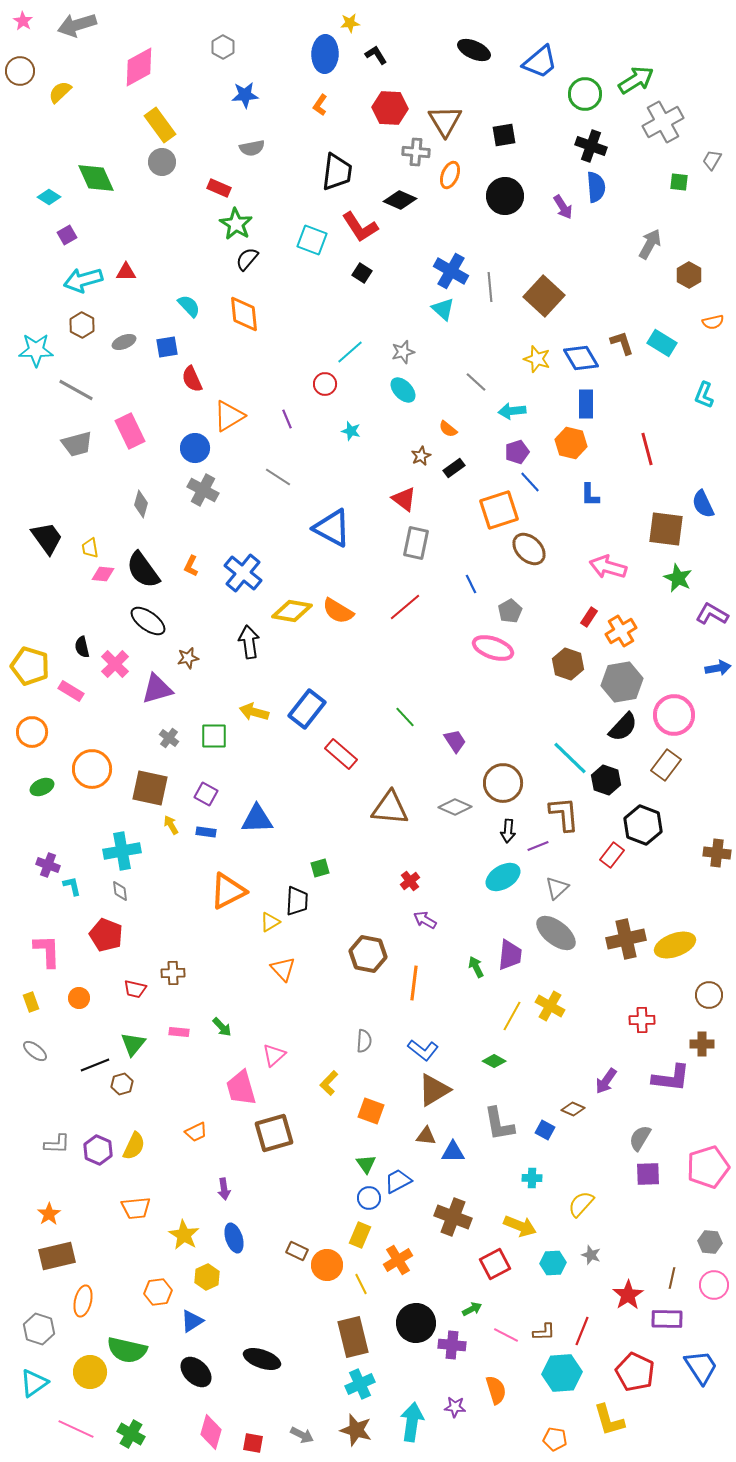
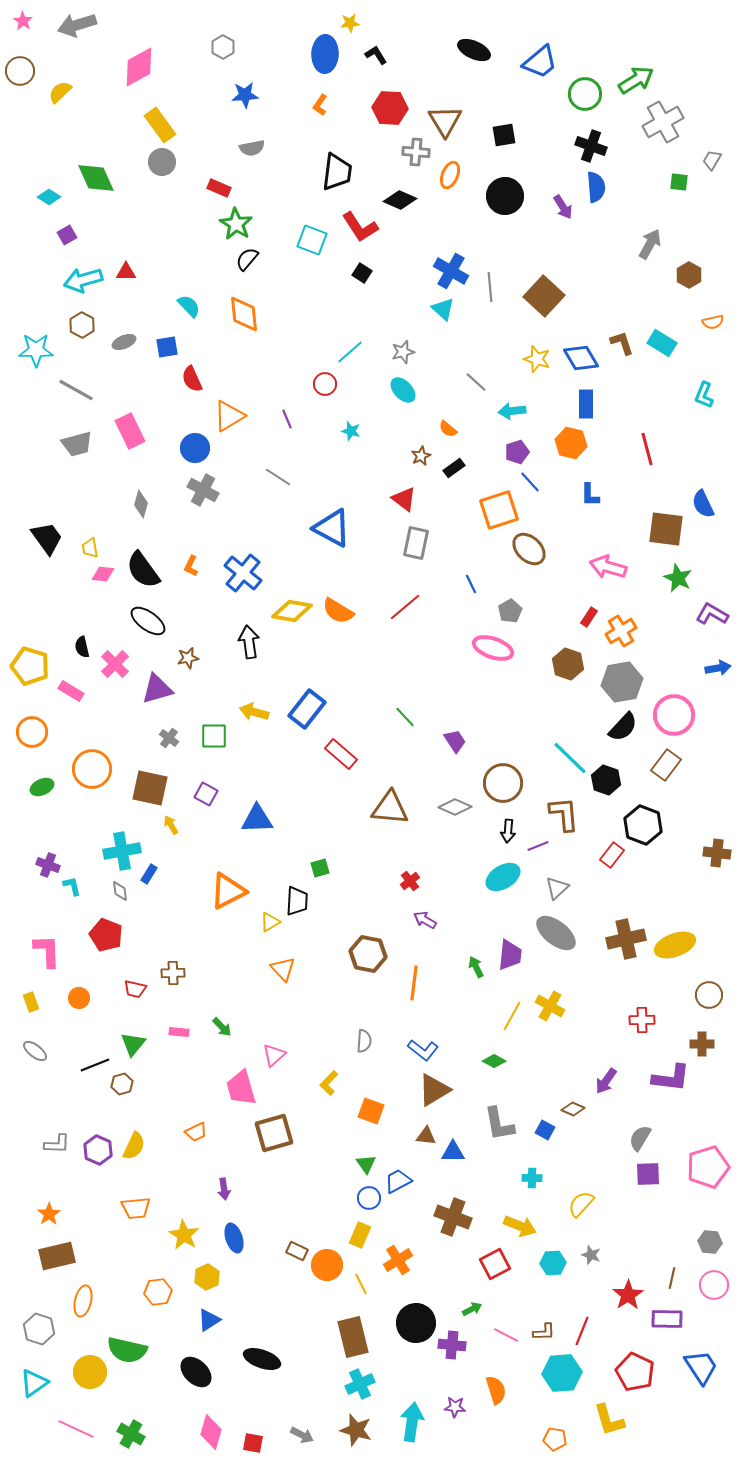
blue rectangle at (206, 832): moved 57 px left, 42 px down; rotated 66 degrees counterclockwise
blue triangle at (192, 1321): moved 17 px right, 1 px up
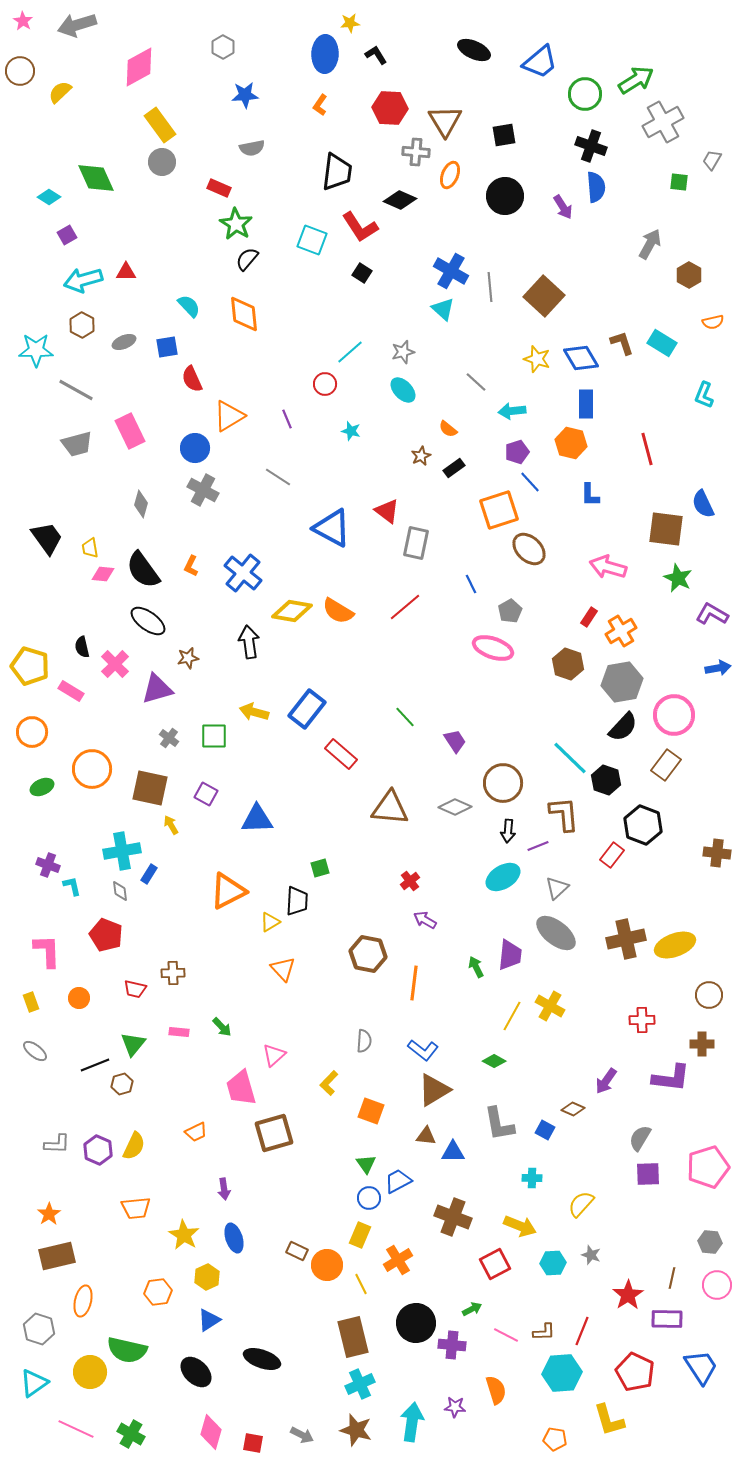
red triangle at (404, 499): moved 17 px left, 12 px down
pink circle at (714, 1285): moved 3 px right
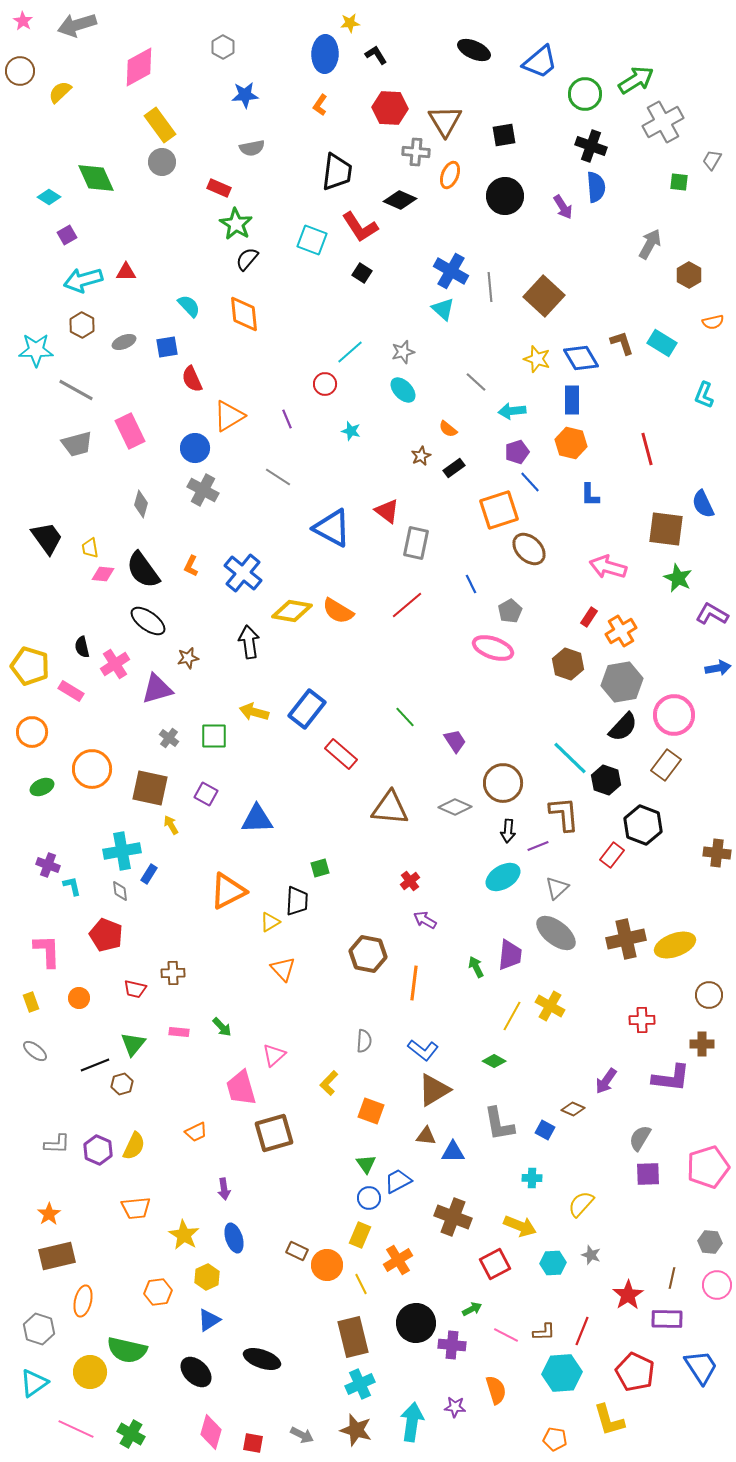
blue rectangle at (586, 404): moved 14 px left, 4 px up
red line at (405, 607): moved 2 px right, 2 px up
pink cross at (115, 664): rotated 12 degrees clockwise
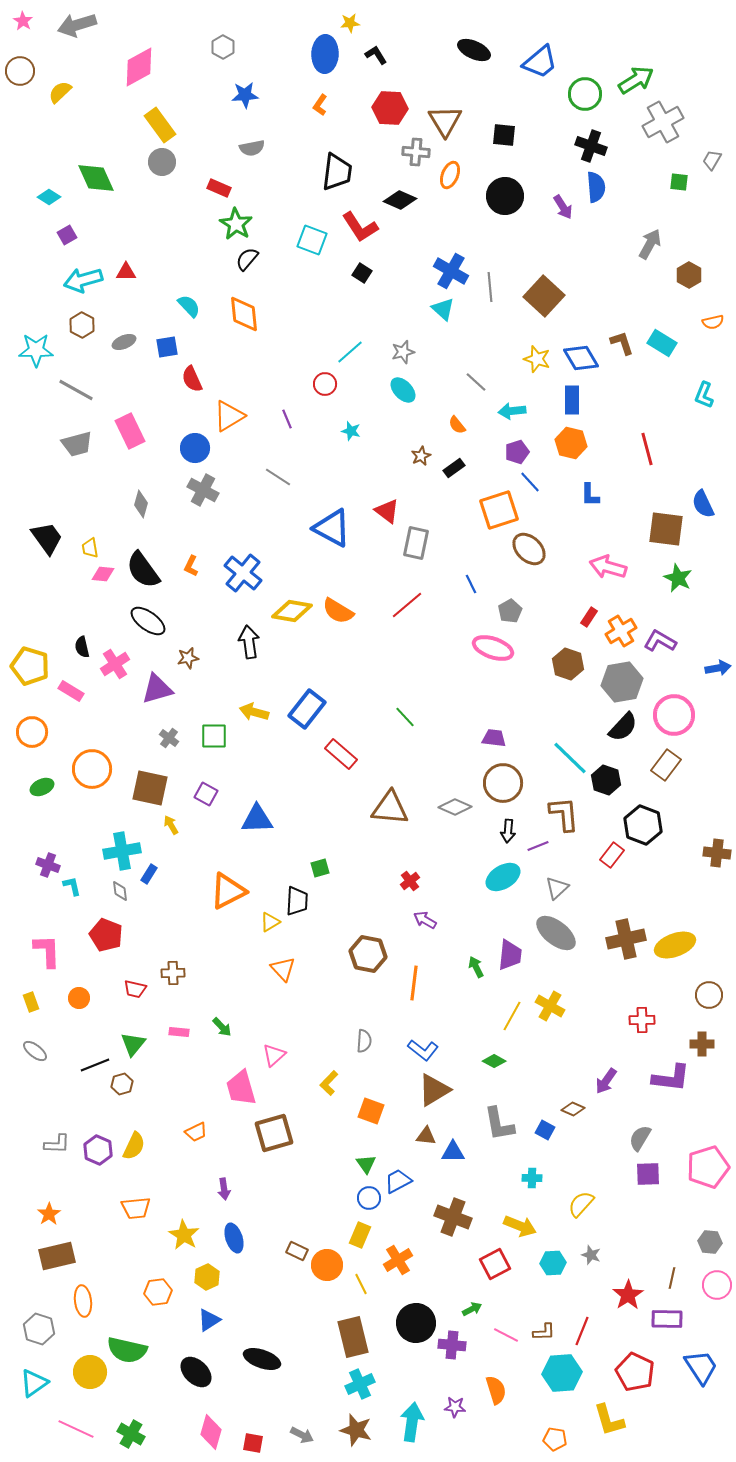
black square at (504, 135): rotated 15 degrees clockwise
orange semicircle at (448, 429): moved 9 px right, 4 px up; rotated 12 degrees clockwise
purple L-shape at (712, 614): moved 52 px left, 27 px down
purple trapezoid at (455, 741): moved 39 px right, 3 px up; rotated 50 degrees counterclockwise
orange ellipse at (83, 1301): rotated 20 degrees counterclockwise
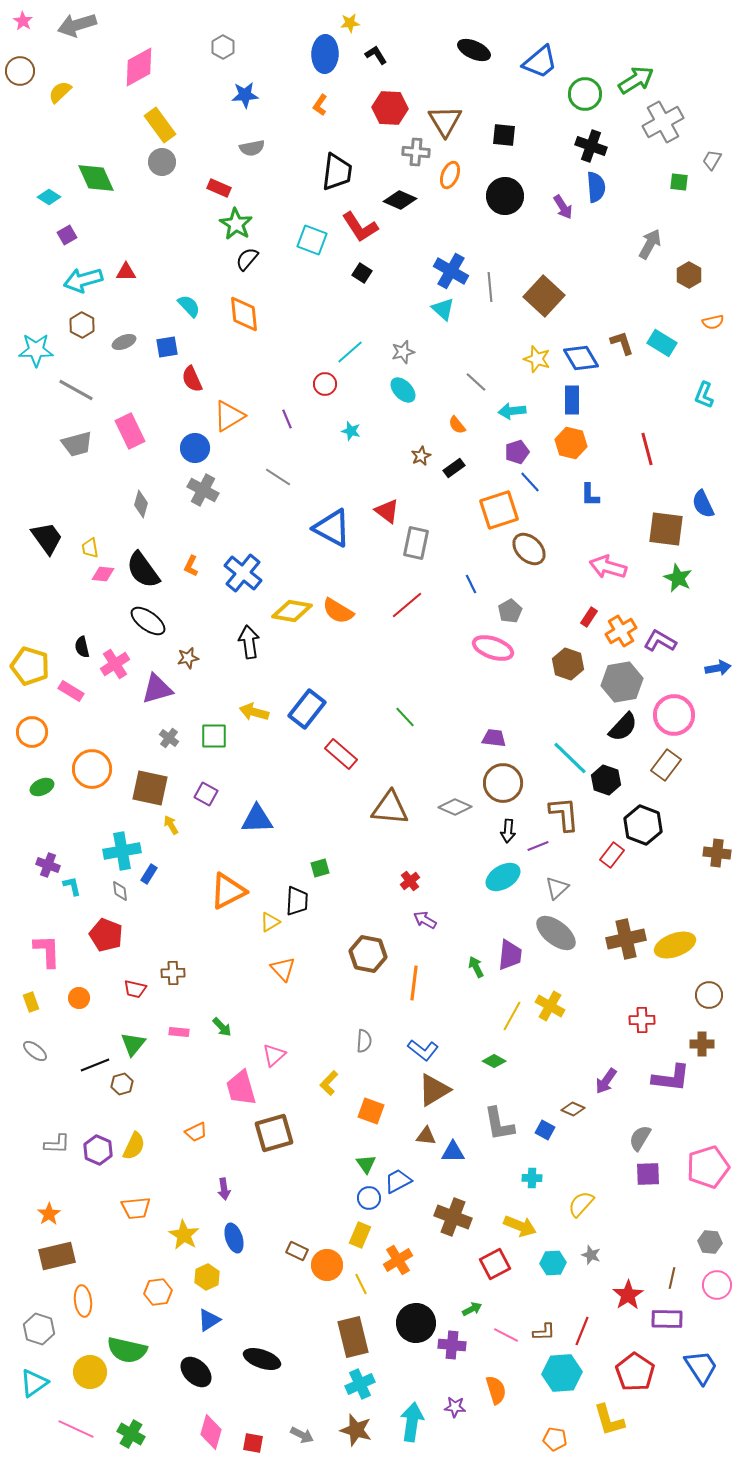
red pentagon at (635, 1372): rotated 9 degrees clockwise
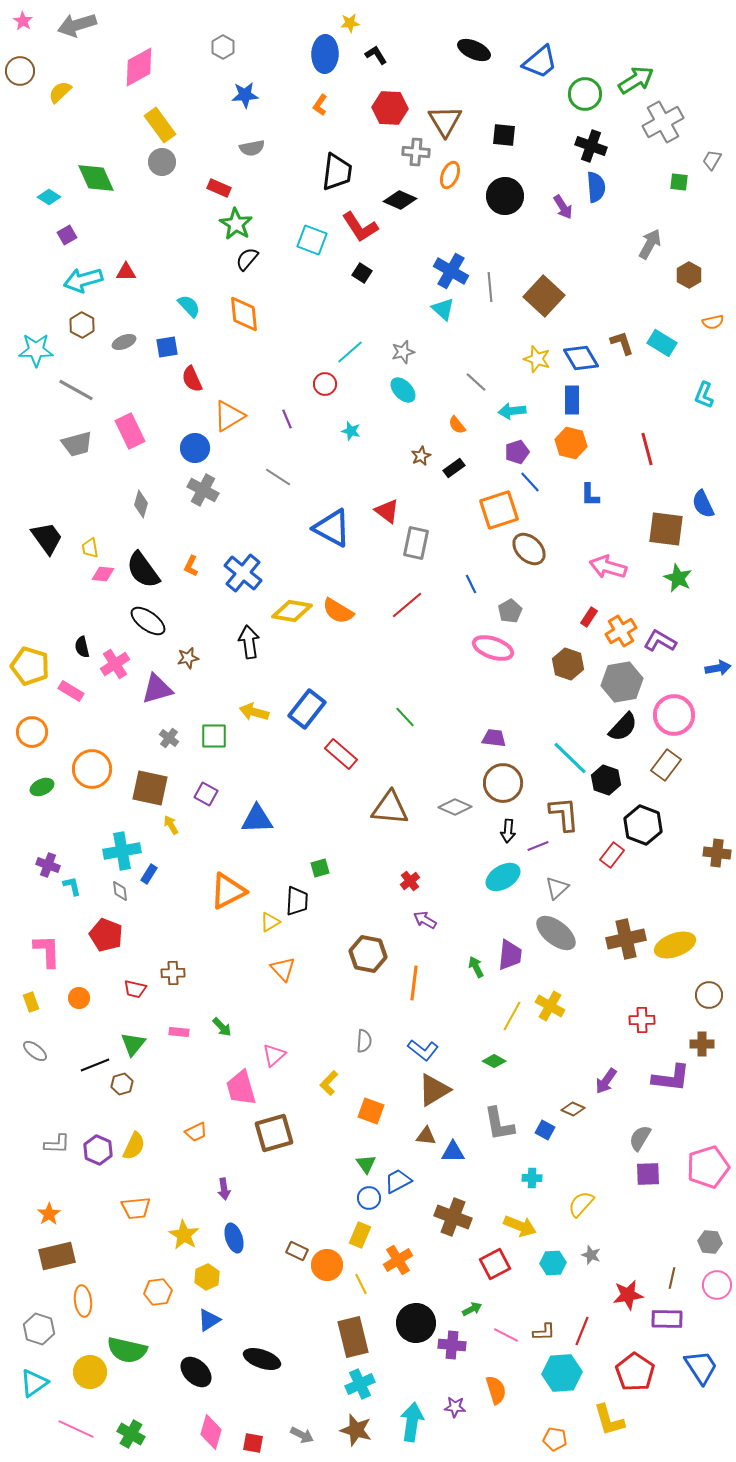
red star at (628, 1295): rotated 24 degrees clockwise
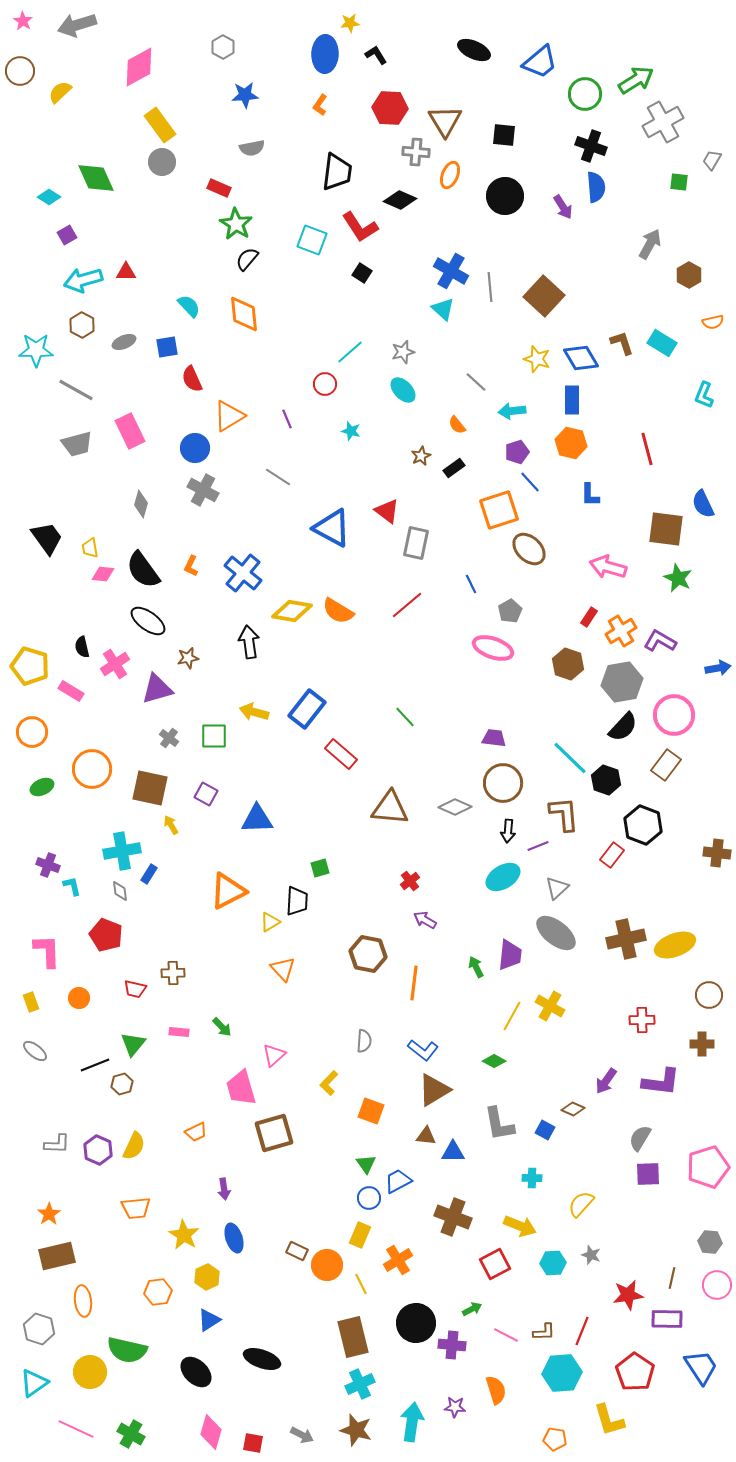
purple L-shape at (671, 1078): moved 10 px left, 4 px down
